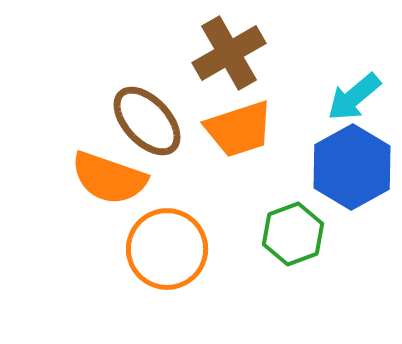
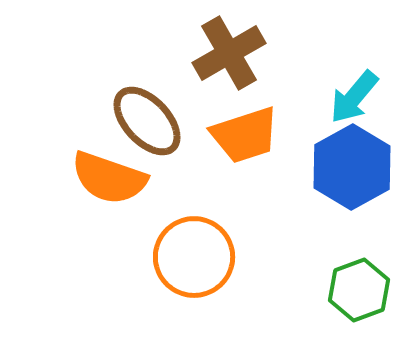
cyan arrow: rotated 10 degrees counterclockwise
orange trapezoid: moved 6 px right, 6 px down
green hexagon: moved 66 px right, 56 px down
orange circle: moved 27 px right, 8 px down
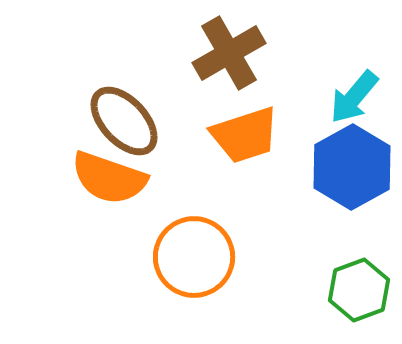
brown ellipse: moved 23 px left
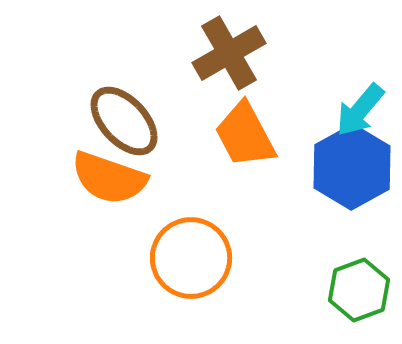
cyan arrow: moved 6 px right, 13 px down
orange trapezoid: rotated 80 degrees clockwise
orange circle: moved 3 px left, 1 px down
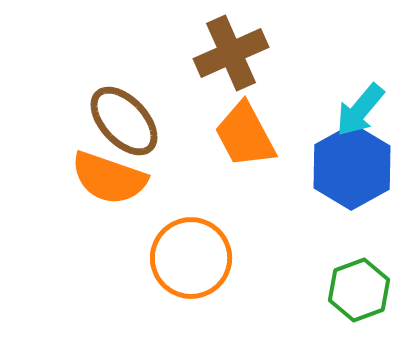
brown cross: moved 2 px right; rotated 6 degrees clockwise
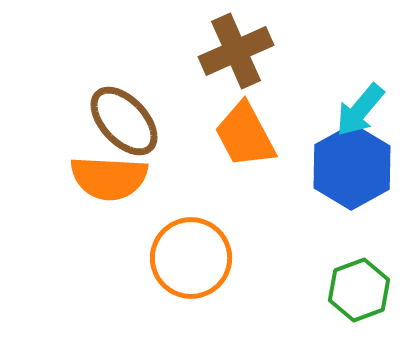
brown cross: moved 5 px right, 2 px up
orange semicircle: rotated 16 degrees counterclockwise
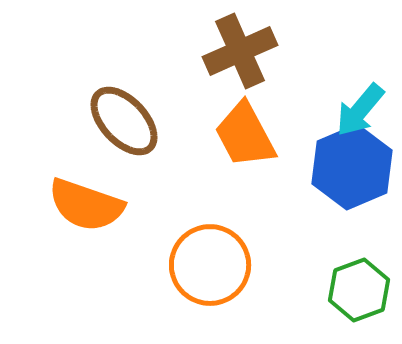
brown cross: moved 4 px right
blue hexagon: rotated 6 degrees clockwise
orange semicircle: moved 23 px left, 27 px down; rotated 16 degrees clockwise
orange circle: moved 19 px right, 7 px down
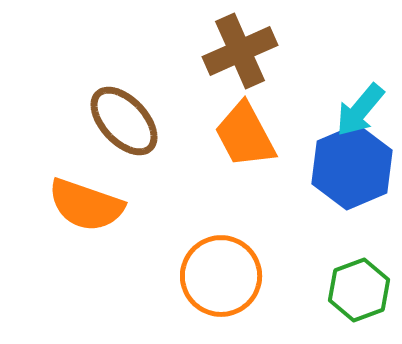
orange circle: moved 11 px right, 11 px down
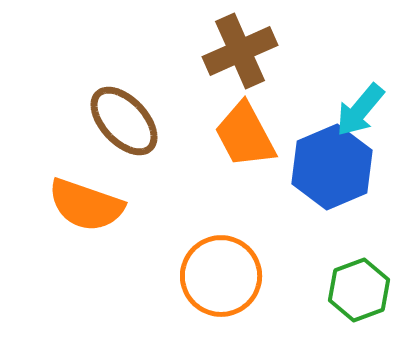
blue hexagon: moved 20 px left
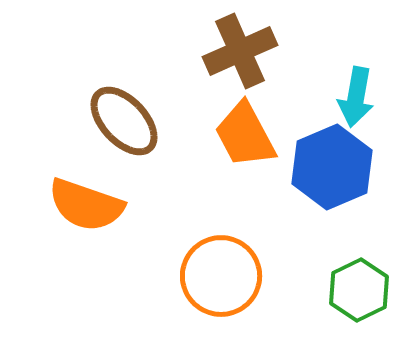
cyan arrow: moved 4 px left, 13 px up; rotated 30 degrees counterclockwise
green hexagon: rotated 6 degrees counterclockwise
